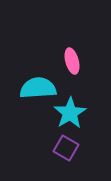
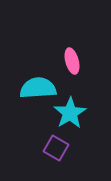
purple square: moved 10 px left
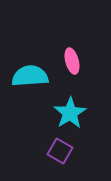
cyan semicircle: moved 8 px left, 12 px up
purple square: moved 4 px right, 3 px down
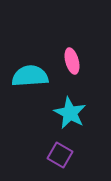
cyan star: rotated 12 degrees counterclockwise
purple square: moved 4 px down
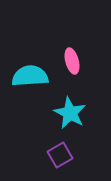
purple square: rotated 30 degrees clockwise
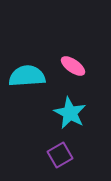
pink ellipse: moved 1 px right, 5 px down; rotated 40 degrees counterclockwise
cyan semicircle: moved 3 px left
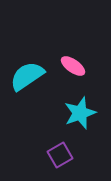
cyan semicircle: rotated 30 degrees counterclockwise
cyan star: moved 10 px right; rotated 24 degrees clockwise
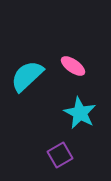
cyan semicircle: rotated 9 degrees counterclockwise
cyan star: rotated 24 degrees counterclockwise
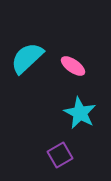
cyan semicircle: moved 18 px up
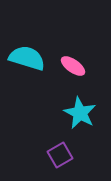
cyan semicircle: rotated 60 degrees clockwise
